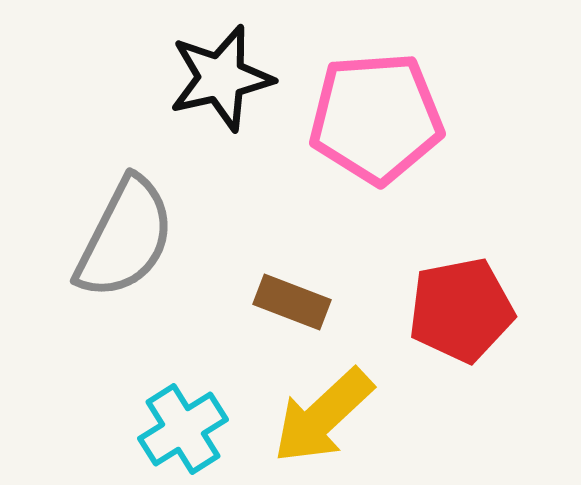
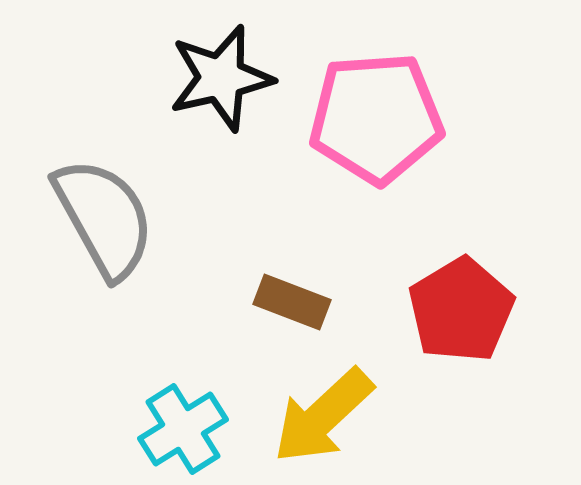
gray semicircle: moved 21 px left, 20 px up; rotated 56 degrees counterclockwise
red pentagon: rotated 20 degrees counterclockwise
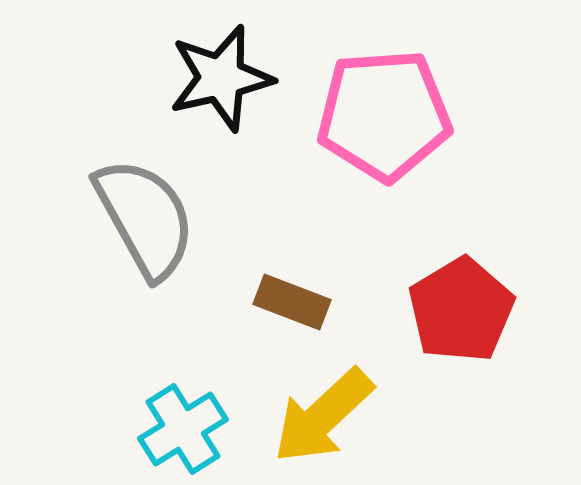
pink pentagon: moved 8 px right, 3 px up
gray semicircle: moved 41 px right
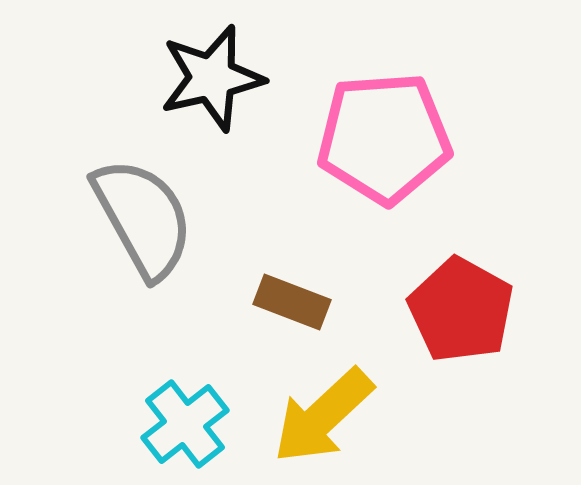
black star: moved 9 px left
pink pentagon: moved 23 px down
gray semicircle: moved 2 px left
red pentagon: rotated 12 degrees counterclockwise
cyan cross: moved 2 px right, 5 px up; rotated 6 degrees counterclockwise
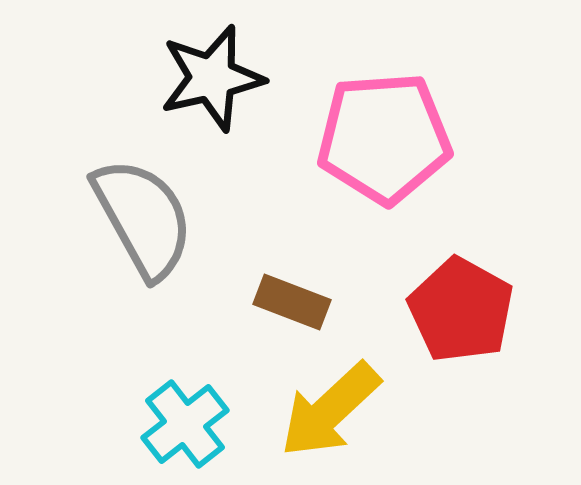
yellow arrow: moved 7 px right, 6 px up
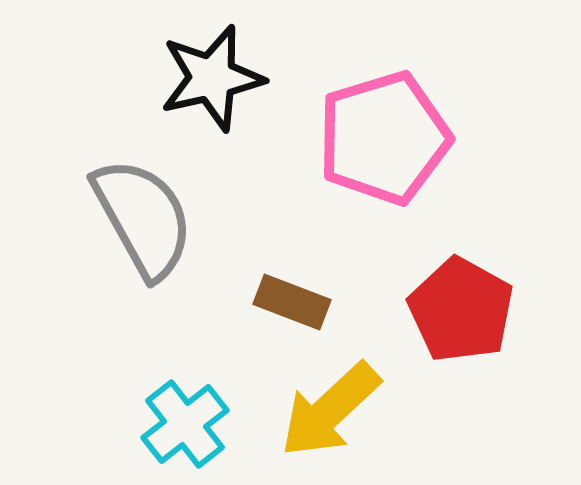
pink pentagon: rotated 13 degrees counterclockwise
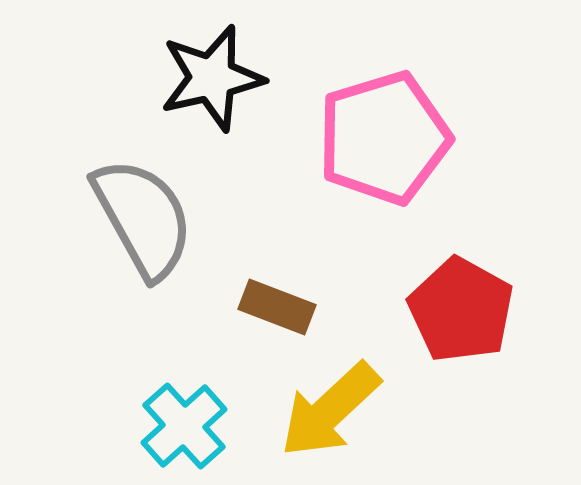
brown rectangle: moved 15 px left, 5 px down
cyan cross: moved 1 px left, 2 px down; rotated 4 degrees counterclockwise
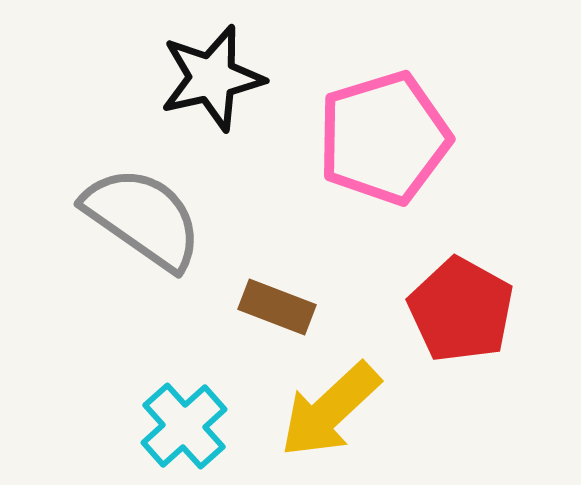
gray semicircle: rotated 26 degrees counterclockwise
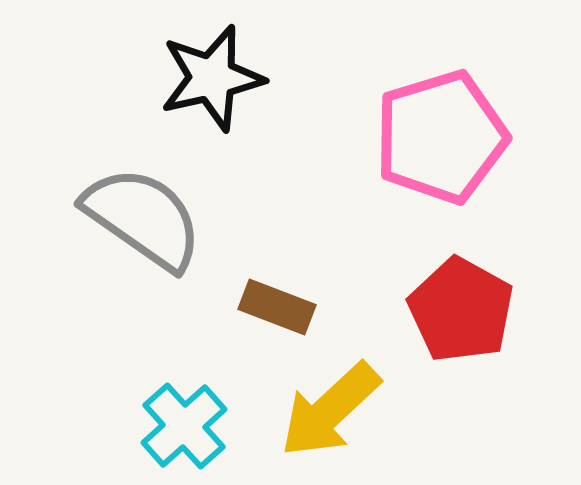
pink pentagon: moved 57 px right, 1 px up
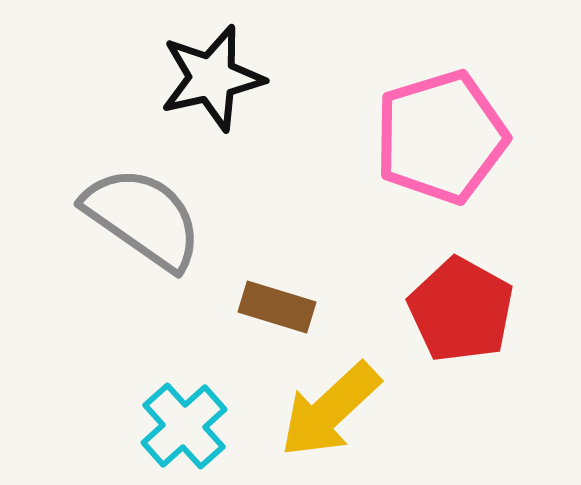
brown rectangle: rotated 4 degrees counterclockwise
